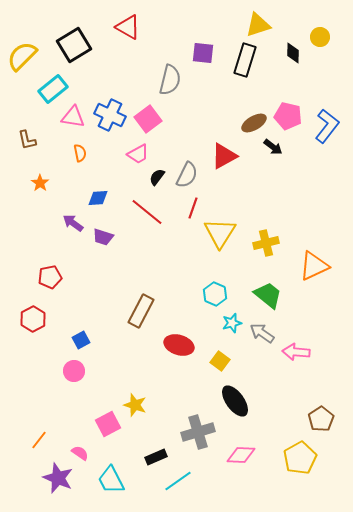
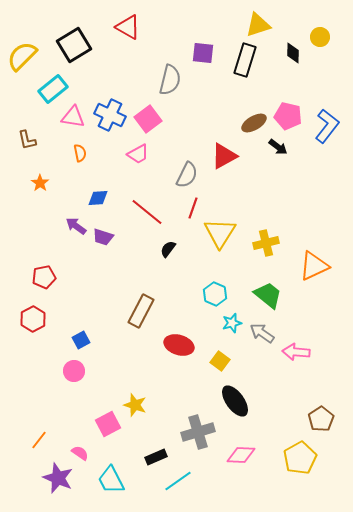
black arrow at (273, 147): moved 5 px right
black semicircle at (157, 177): moved 11 px right, 72 px down
purple arrow at (73, 223): moved 3 px right, 3 px down
red pentagon at (50, 277): moved 6 px left
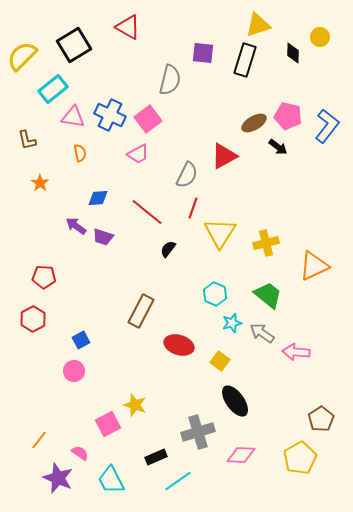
red pentagon at (44, 277): rotated 15 degrees clockwise
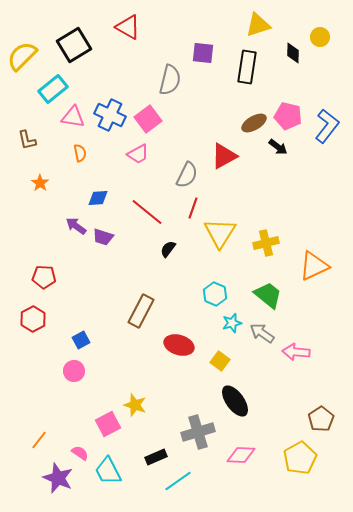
black rectangle at (245, 60): moved 2 px right, 7 px down; rotated 8 degrees counterclockwise
cyan trapezoid at (111, 480): moved 3 px left, 9 px up
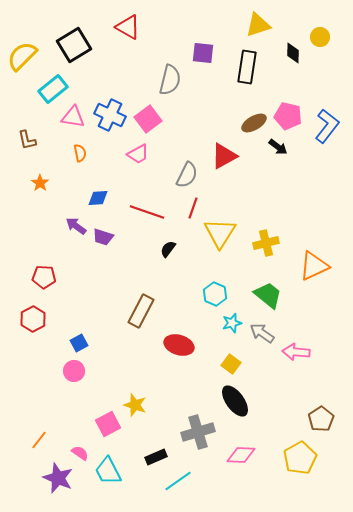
red line at (147, 212): rotated 20 degrees counterclockwise
blue square at (81, 340): moved 2 px left, 3 px down
yellow square at (220, 361): moved 11 px right, 3 px down
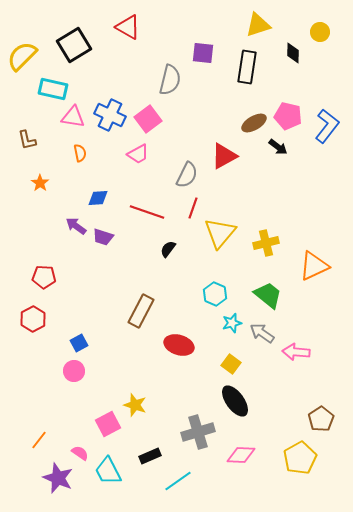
yellow circle at (320, 37): moved 5 px up
cyan rectangle at (53, 89): rotated 52 degrees clockwise
yellow triangle at (220, 233): rotated 8 degrees clockwise
black rectangle at (156, 457): moved 6 px left, 1 px up
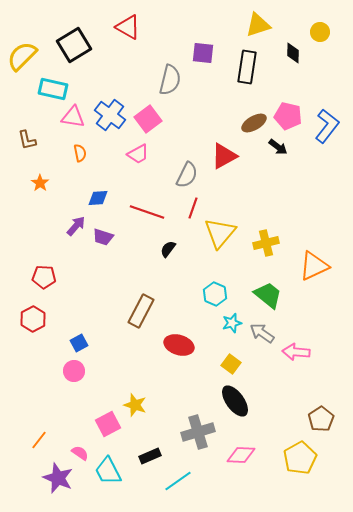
blue cross at (110, 115): rotated 12 degrees clockwise
purple arrow at (76, 226): rotated 95 degrees clockwise
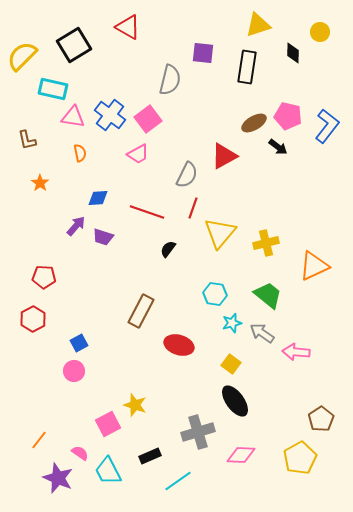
cyan hexagon at (215, 294): rotated 15 degrees counterclockwise
